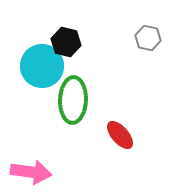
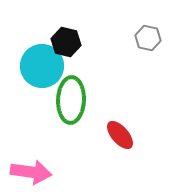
green ellipse: moved 2 px left
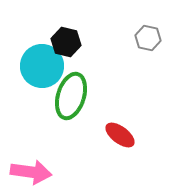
green ellipse: moved 4 px up; rotated 15 degrees clockwise
red ellipse: rotated 12 degrees counterclockwise
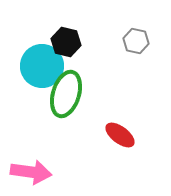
gray hexagon: moved 12 px left, 3 px down
green ellipse: moved 5 px left, 2 px up
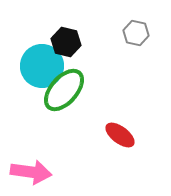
gray hexagon: moved 8 px up
green ellipse: moved 2 px left, 4 px up; rotated 24 degrees clockwise
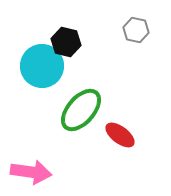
gray hexagon: moved 3 px up
green ellipse: moved 17 px right, 20 px down
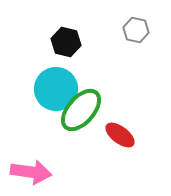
cyan circle: moved 14 px right, 23 px down
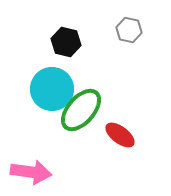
gray hexagon: moved 7 px left
cyan circle: moved 4 px left
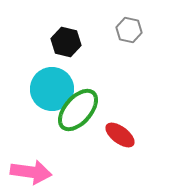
green ellipse: moved 3 px left
